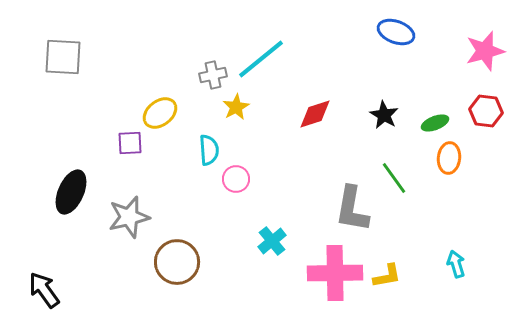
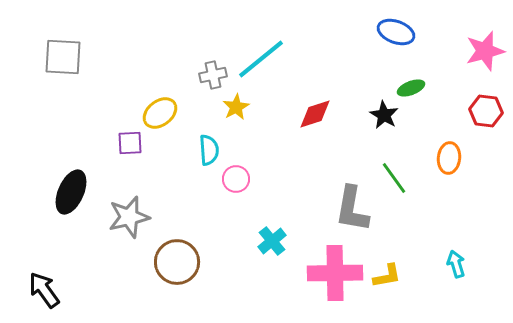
green ellipse: moved 24 px left, 35 px up
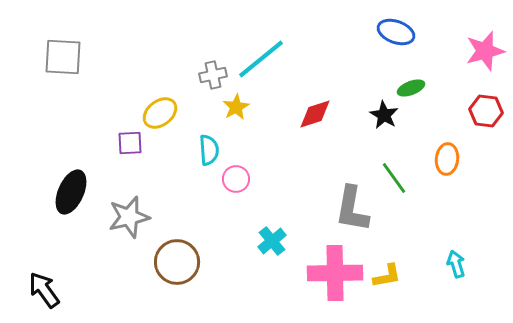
orange ellipse: moved 2 px left, 1 px down
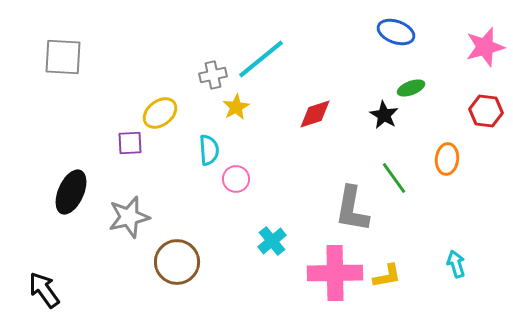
pink star: moved 4 px up
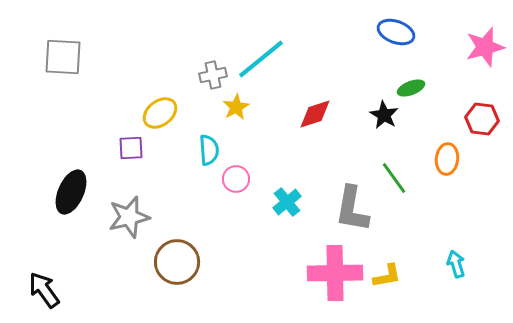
red hexagon: moved 4 px left, 8 px down
purple square: moved 1 px right, 5 px down
cyan cross: moved 15 px right, 39 px up
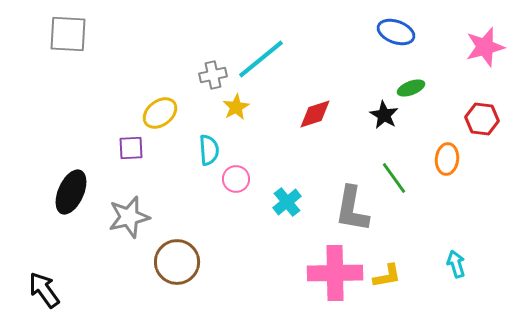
gray square: moved 5 px right, 23 px up
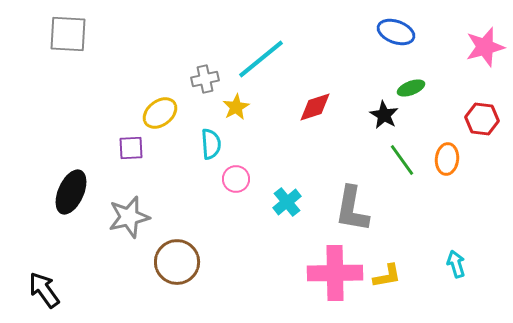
gray cross: moved 8 px left, 4 px down
red diamond: moved 7 px up
cyan semicircle: moved 2 px right, 6 px up
green line: moved 8 px right, 18 px up
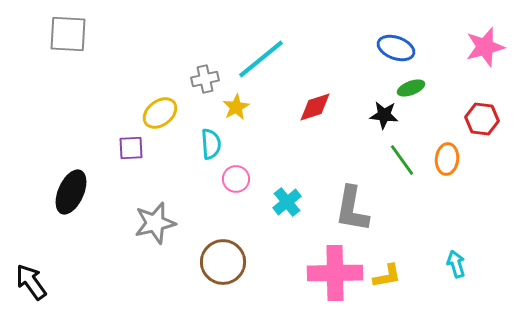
blue ellipse: moved 16 px down
black star: rotated 24 degrees counterclockwise
gray star: moved 26 px right, 6 px down
brown circle: moved 46 px right
black arrow: moved 13 px left, 8 px up
